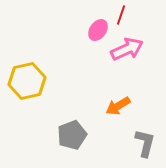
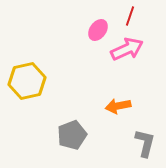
red line: moved 9 px right, 1 px down
orange arrow: rotated 20 degrees clockwise
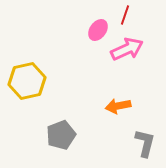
red line: moved 5 px left, 1 px up
gray pentagon: moved 11 px left
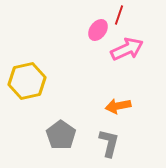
red line: moved 6 px left
gray pentagon: rotated 16 degrees counterclockwise
gray L-shape: moved 36 px left
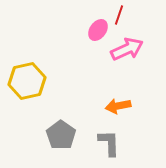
gray L-shape: rotated 16 degrees counterclockwise
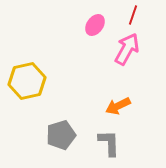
red line: moved 14 px right
pink ellipse: moved 3 px left, 5 px up
pink arrow: rotated 36 degrees counterclockwise
orange arrow: rotated 15 degrees counterclockwise
gray pentagon: rotated 20 degrees clockwise
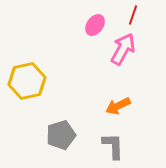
pink arrow: moved 4 px left
gray L-shape: moved 4 px right, 3 px down
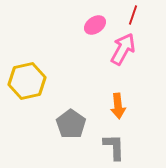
pink ellipse: rotated 20 degrees clockwise
orange arrow: rotated 70 degrees counterclockwise
gray pentagon: moved 10 px right, 11 px up; rotated 20 degrees counterclockwise
gray L-shape: moved 1 px right, 1 px down
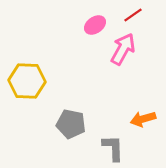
red line: rotated 36 degrees clockwise
yellow hexagon: rotated 15 degrees clockwise
orange arrow: moved 25 px right, 13 px down; rotated 80 degrees clockwise
gray pentagon: rotated 24 degrees counterclockwise
gray L-shape: moved 1 px left, 1 px down
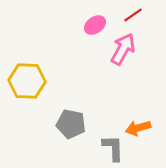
orange arrow: moved 5 px left, 9 px down
